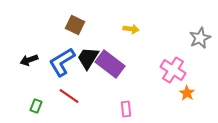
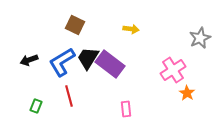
pink cross: rotated 25 degrees clockwise
red line: rotated 40 degrees clockwise
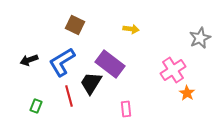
black trapezoid: moved 3 px right, 25 px down
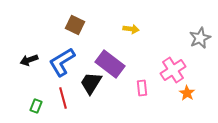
red line: moved 6 px left, 2 px down
pink rectangle: moved 16 px right, 21 px up
